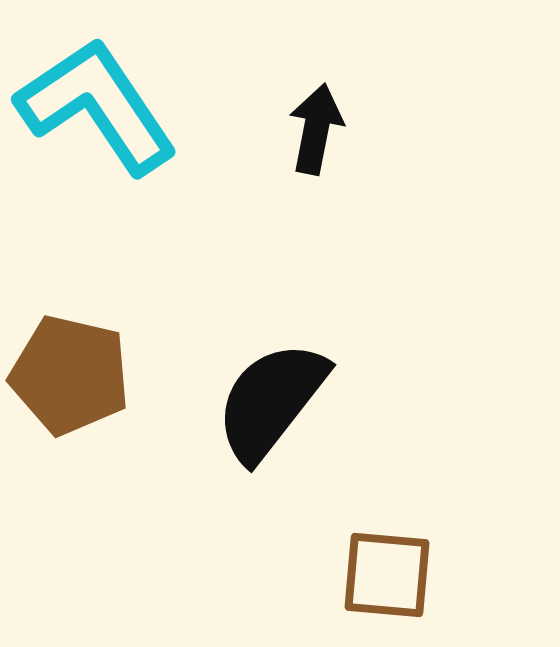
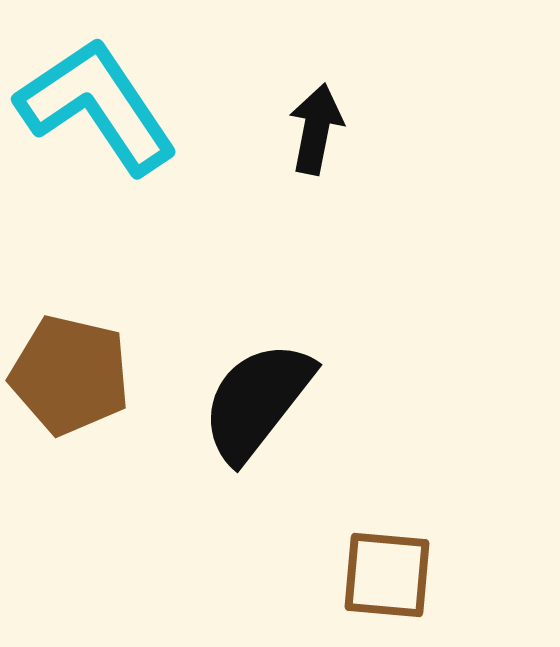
black semicircle: moved 14 px left
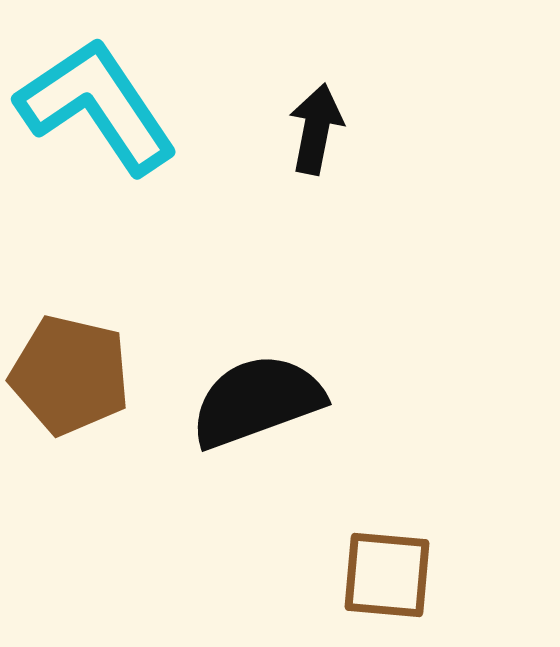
black semicircle: rotated 32 degrees clockwise
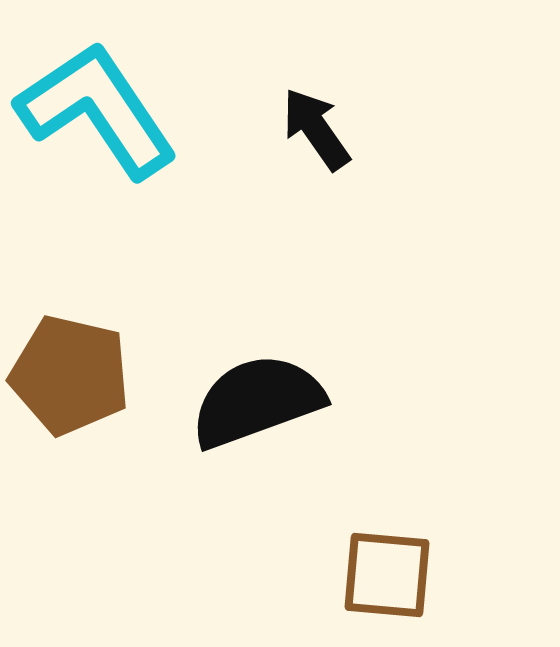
cyan L-shape: moved 4 px down
black arrow: rotated 46 degrees counterclockwise
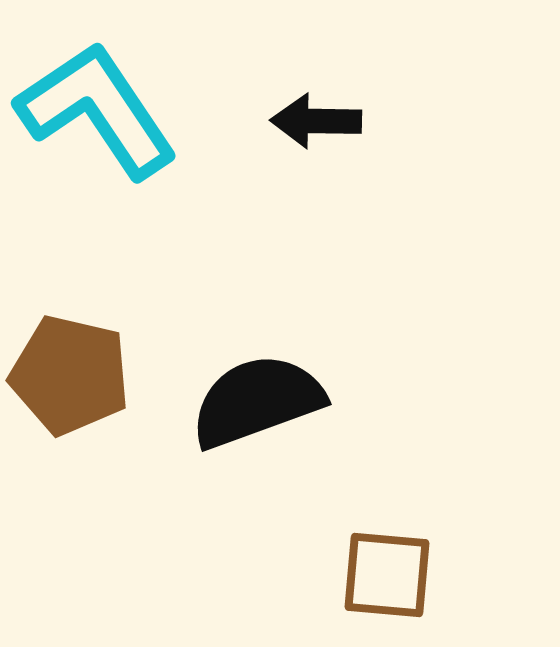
black arrow: moved 8 px up; rotated 54 degrees counterclockwise
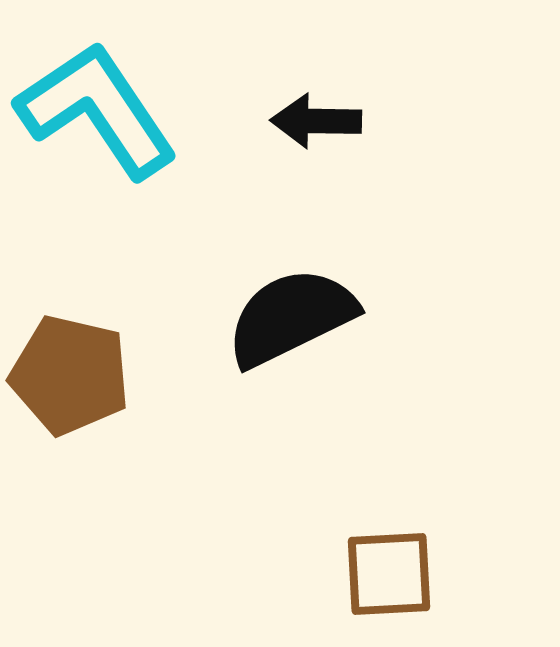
black semicircle: moved 34 px right, 84 px up; rotated 6 degrees counterclockwise
brown square: moved 2 px right, 1 px up; rotated 8 degrees counterclockwise
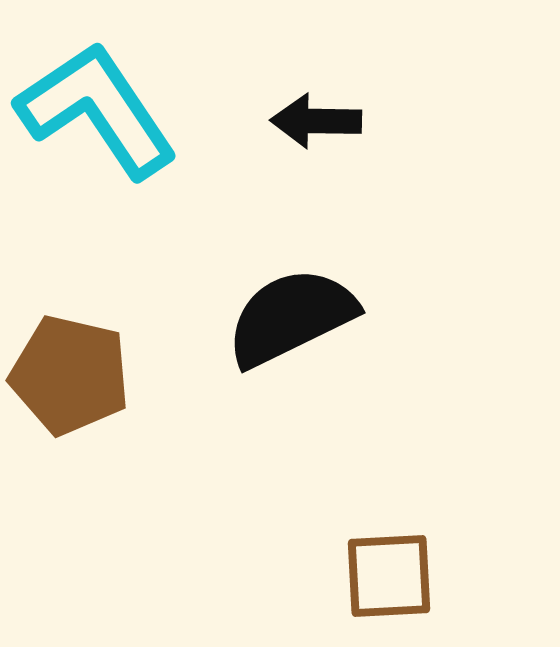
brown square: moved 2 px down
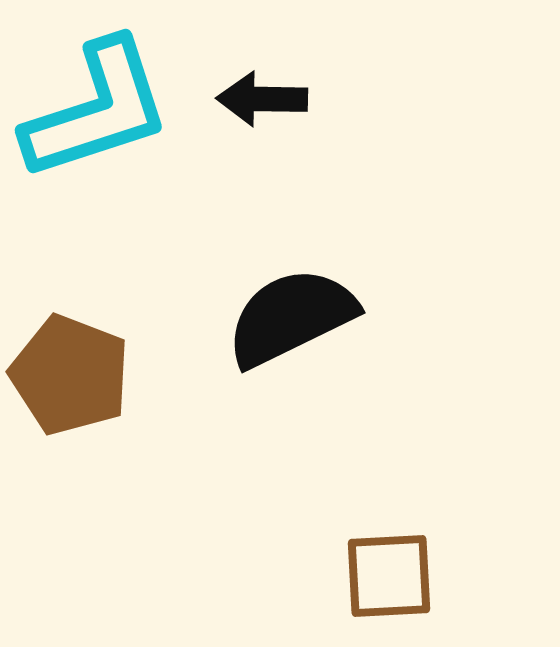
cyan L-shape: rotated 106 degrees clockwise
black arrow: moved 54 px left, 22 px up
brown pentagon: rotated 8 degrees clockwise
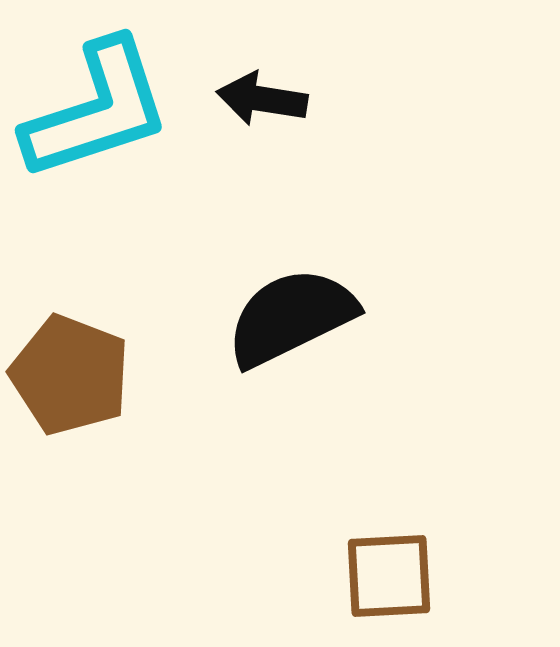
black arrow: rotated 8 degrees clockwise
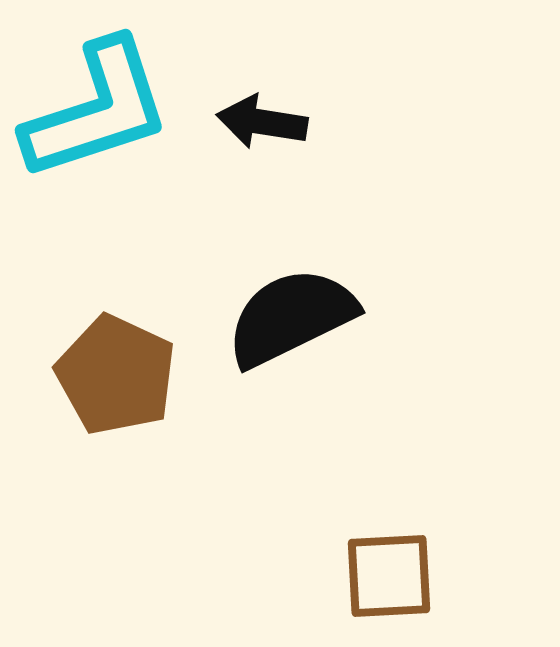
black arrow: moved 23 px down
brown pentagon: moved 46 px right; rotated 4 degrees clockwise
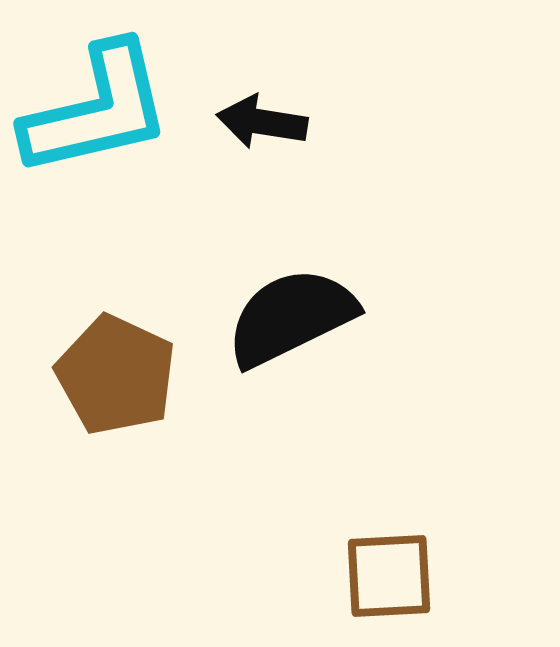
cyan L-shape: rotated 5 degrees clockwise
